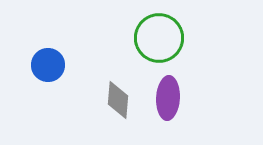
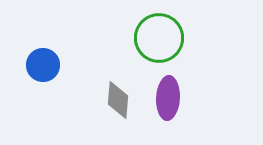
blue circle: moved 5 px left
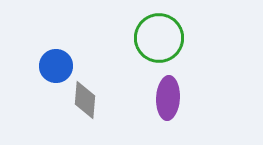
blue circle: moved 13 px right, 1 px down
gray diamond: moved 33 px left
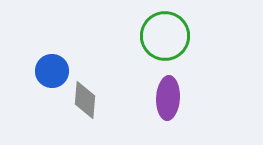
green circle: moved 6 px right, 2 px up
blue circle: moved 4 px left, 5 px down
